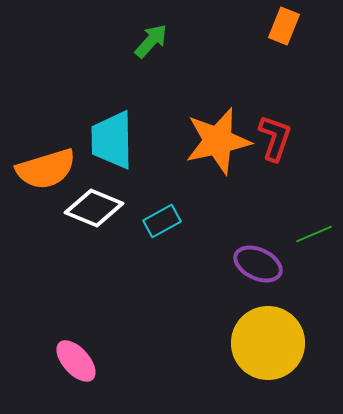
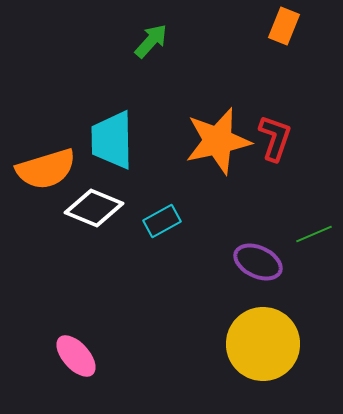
purple ellipse: moved 2 px up
yellow circle: moved 5 px left, 1 px down
pink ellipse: moved 5 px up
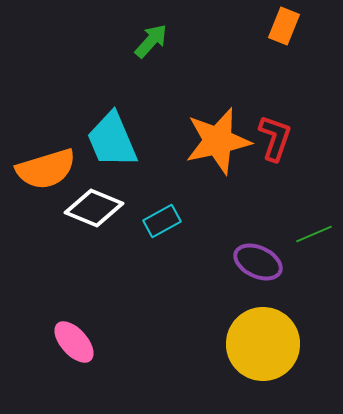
cyan trapezoid: rotated 22 degrees counterclockwise
pink ellipse: moved 2 px left, 14 px up
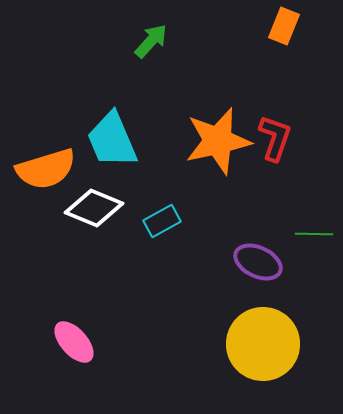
green line: rotated 24 degrees clockwise
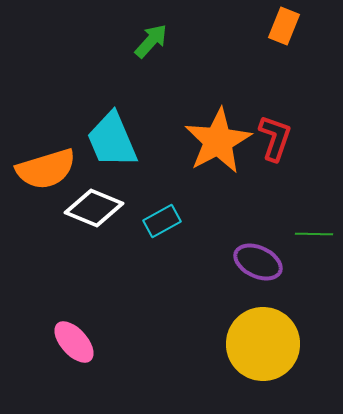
orange star: rotated 16 degrees counterclockwise
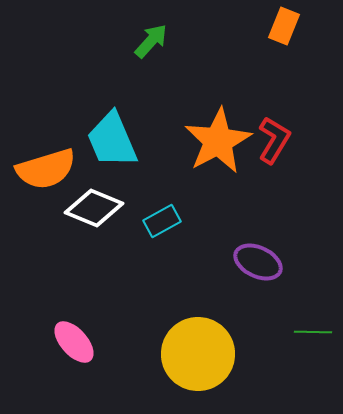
red L-shape: moved 1 px left, 2 px down; rotated 12 degrees clockwise
green line: moved 1 px left, 98 px down
yellow circle: moved 65 px left, 10 px down
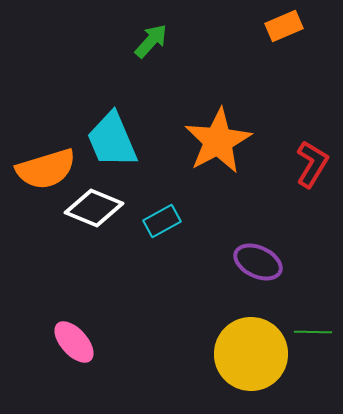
orange rectangle: rotated 45 degrees clockwise
red L-shape: moved 38 px right, 24 px down
yellow circle: moved 53 px right
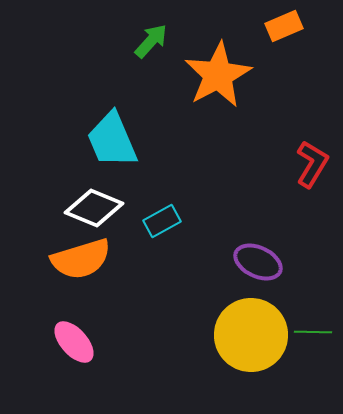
orange star: moved 66 px up
orange semicircle: moved 35 px right, 90 px down
yellow circle: moved 19 px up
